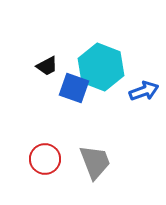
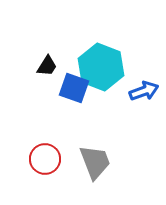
black trapezoid: rotated 30 degrees counterclockwise
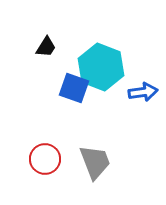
black trapezoid: moved 1 px left, 19 px up
blue arrow: moved 1 px left, 1 px down; rotated 12 degrees clockwise
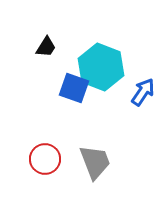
blue arrow: rotated 48 degrees counterclockwise
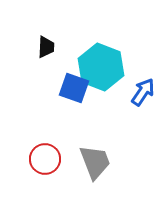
black trapezoid: rotated 30 degrees counterclockwise
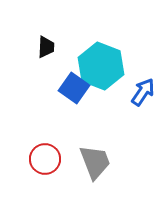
cyan hexagon: moved 1 px up
blue square: rotated 16 degrees clockwise
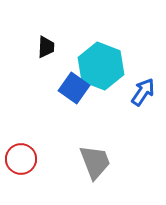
red circle: moved 24 px left
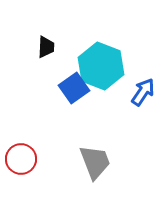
blue square: rotated 20 degrees clockwise
